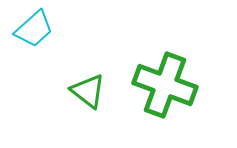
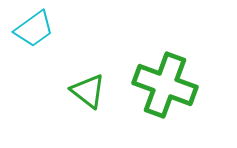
cyan trapezoid: rotated 6 degrees clockwise
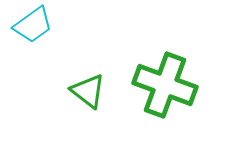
cyan trapezoid: moved 1 px left, 4 px up
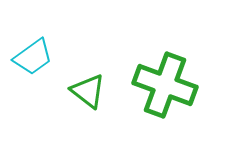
cyan trapezoid: moved 32 px down
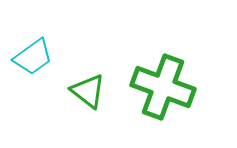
green cross: moved 2 px left, 2 px down
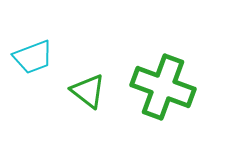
cyan trapezoid: rotated 15 degrees clockwise
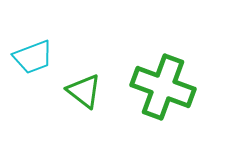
green triangle: moved 4 px left
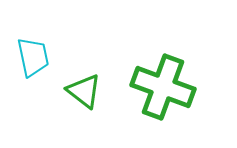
cyan trapezoid: rotated 81 degrees counterclockwise
